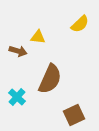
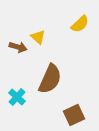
yellow triangle: rotated 35 degrees clockwise
brown arrow: moved 4 px up
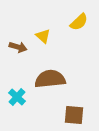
yellow semicircle: moved 1 px left, 2 px up
yellow triangle: moved 5 px right, 1 px up
brown semicircle: rotated 120 degrees counterclockwise
brown square: rotated 30 degrees clockwise
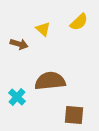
yellow triangle: moved 7 px up
brown arrow: moved 1 px right, 3 px up
brown semicircle: moved 2 px down
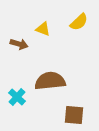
yellow triangle: rotated 21 degrees counterclockwise
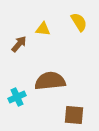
yellow semicircle: rotated 78 degrees counterclockwise
yellow triangle: rotated 14 degrees counterclockwise
brown arrow: rotated 66 degrees counterclockwise
cyan cross: rotated 24 degrees clockwise
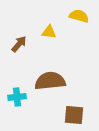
yellow semicircle: moved 6 px up; rotated 42 degrees counterclockwise
yellow triangle: moved 6 px right, 3 px down
cyan cross: rotated 18 degrees clockwise
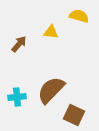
yellow triangle: moved 2 px right
brown semicircle: moved 1 px right, 9 px down; rotated 40 degrees counterclockwise
brown square: rotated 20 degrees clockwise
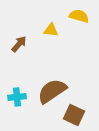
yellow triangle: moved 2 px up
brown semicircle: moved 1 px right, 1 px down; rotated 12 degrees clockwise
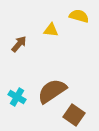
cyan cross: rotated 36 degrees clockwise
brown square: rotated 10 degrees clockwise
